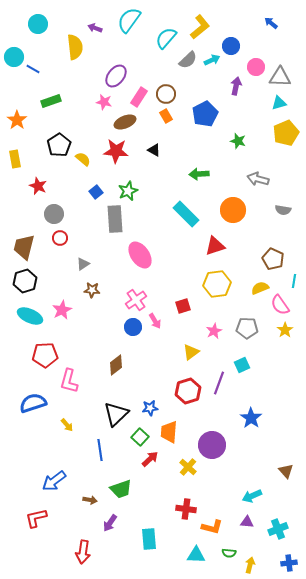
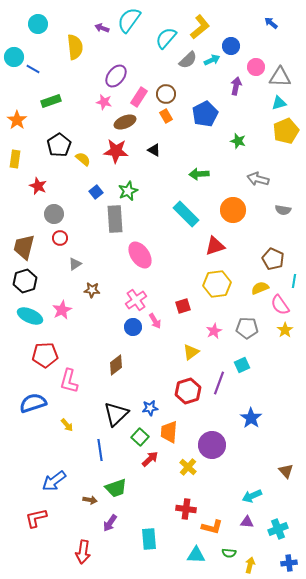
purple arrow at (95, 28): moved 7 px right
yellow pentagon at (286, 133): moved 2 px up
yellow rectangle at (15, 159): rotated 18 degrees clockwise
gray triangle at (83, 264): moved 8 px left
green trapezoid at (121, 489): moved 5 px left, 1 px up
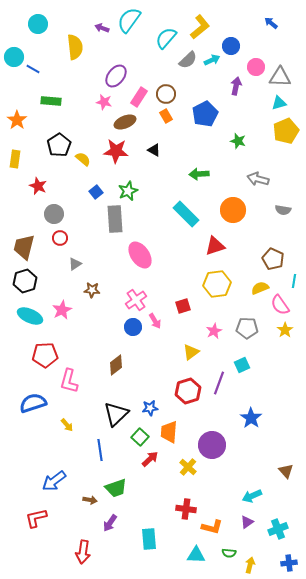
green rectangle at (51, 101): rotated 24 degrees clockwise
purple triangle at (247, 522): rotated 40 degrees counterclockwise
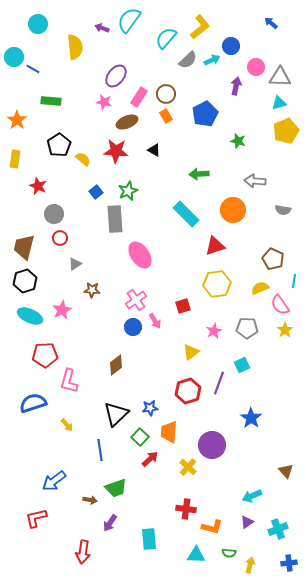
brown ellipse at (125, 122): moved 2 px right
gray arrow at (258, 179): moved 3 px left, 2 px down; rotated 10 degrees counterclockwise
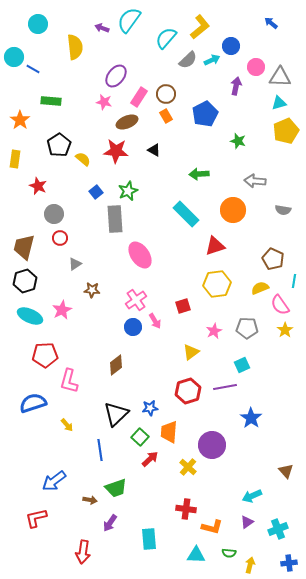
orange star at (17, 120): moved 3 px right
purple line at (219, 383): moved 6 px right, 4 px down; rotated 60 degrees clockwise
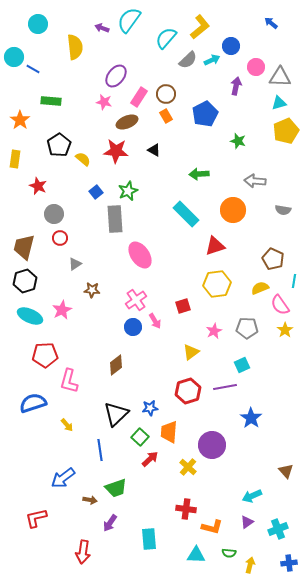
blue arrow at (54, 481): moved 9 px right, 3 px up
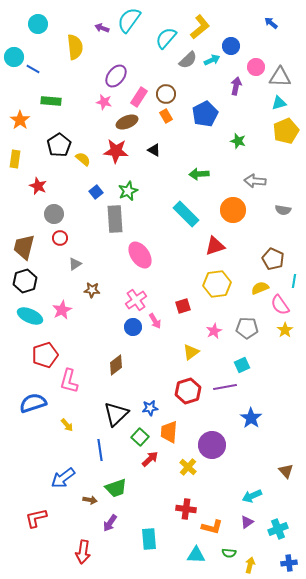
red pentagon at (45, 355): rotated 15 degrees counterclockwise
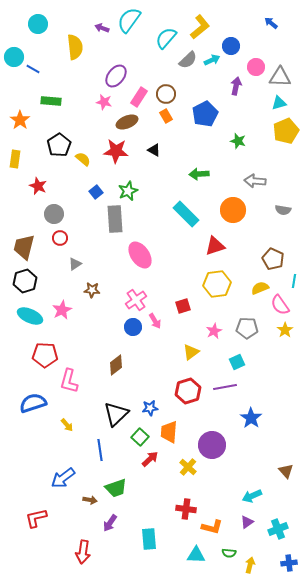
red pentagon at (45, 355): rotated 20 degrees clockwise
cyan square at (242, 365): moved 5 px left, 3 px up
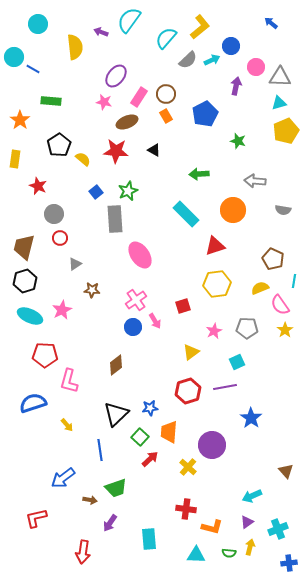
purple arrow at (102, 28): moved 1 px left, 4 px down
yellow arrow at (250, 565): moved 18 px up
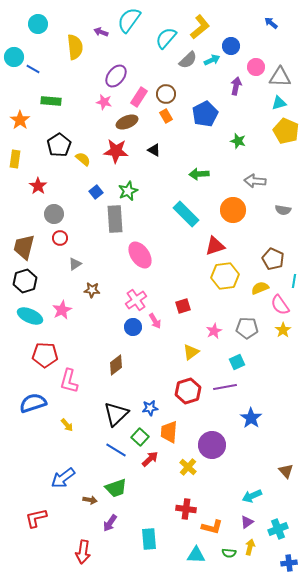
yellow pentagon at (286, 131): rotated 25 degrees counterclockwise
red star at (38, 186): rotated 12 degrees clockwise
yellow hexagon at (217, 284): moved 8 px right, 8 px up
yellow star at (285, 330): moved 2 px left
blue line at (100, 450): moved 16 px right; rotated 50 degrees counterclockwise
